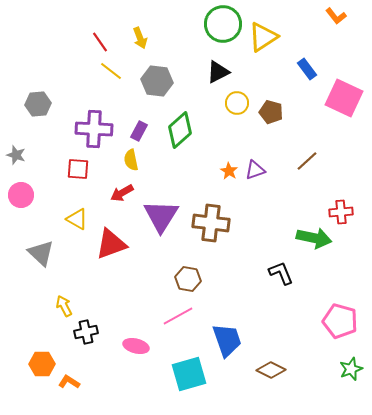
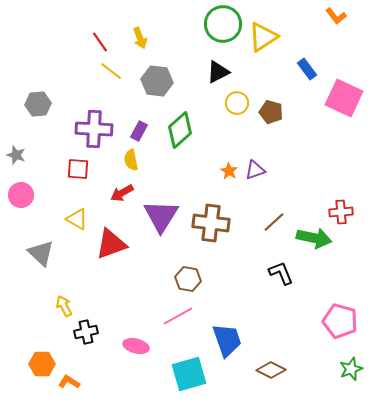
brown line at (307, 161): moved 33 px left, 61 px down
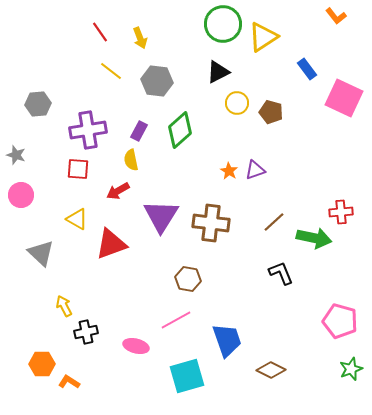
red line at (100, 42): moved 10 px up
purple cross at (94, 129): moved 6 px left, 1 px down; rotated 12 degrees counterclockwise
red arrow at (122, 193): moved 4 px left, 2 px up
pink line at (178, 316): moved 2 px left, 4 px down
cyan square at (189, 374): moved 2 px left, 2 px down
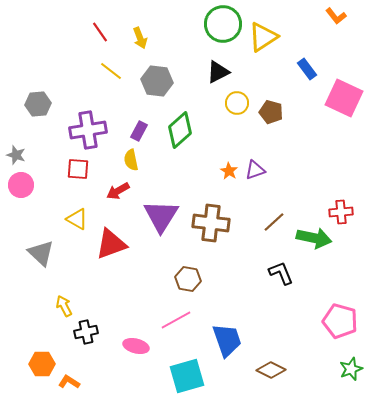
pink circle at (21, 195): moved 10 px up
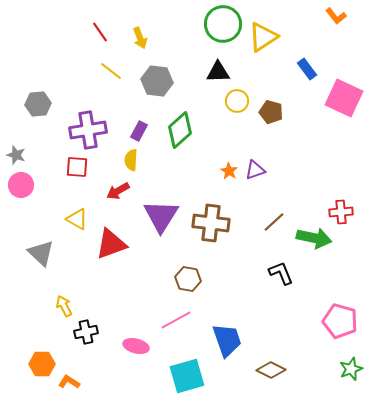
black triangle at (218, 72): rotated 25 degrees clockwise
yellow circle at (237, 103): moved 2 px up
yellow semicircle at (131, 160): rotated 15 degrees clockwise
red square at (78, 169): moved 1 px left, 2 px up
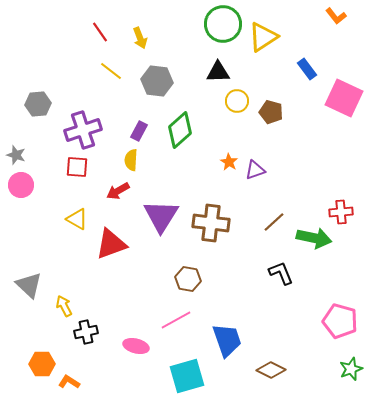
purple cross at (88, 130): moved 5 px left; rotated 9 degrees counterclockwise
orange star at (229, 171): moved 9 px up
gray triangle at (41, 253): moved 12 px left, 32 px down
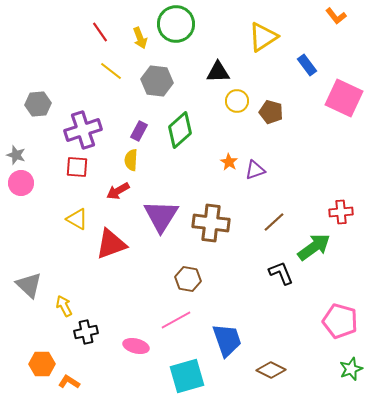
green circle at (223, 24): moved 47 px left
blue rectangle at (307, 69): moved 4 px up
pink circle at (21, 185): moved 2 px up
green arrow at (314, 238): moved 9 px down; rotated 48 degrees counterclockwise
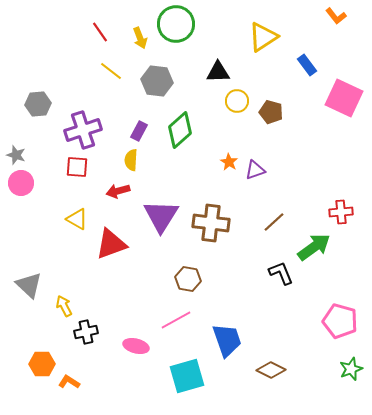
red arrow at (118, 191): rotated 15 degrees clockwise
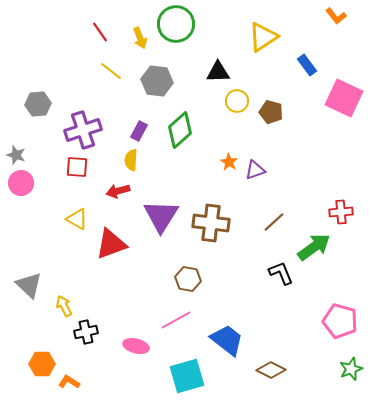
blue trapezoid at (227, 340): rotated 33 degrees counterclockwise
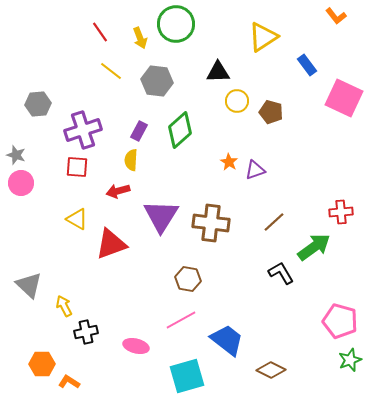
black L-shape at (281, 273): rotated 8 degrees counterclockwise
pink line at (176, 320): moved 5 px right
green star at (351, 369): moved 1 px left, 9 px up
